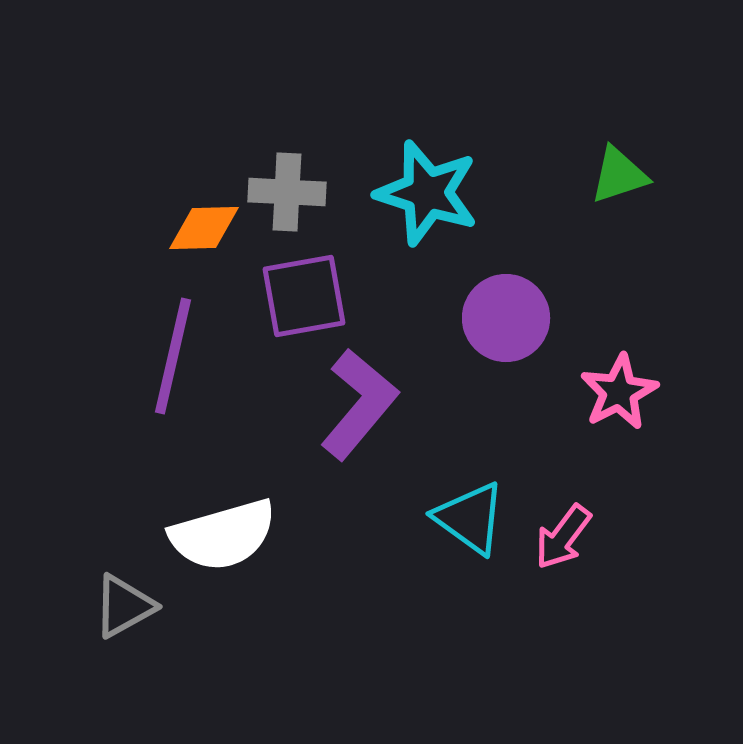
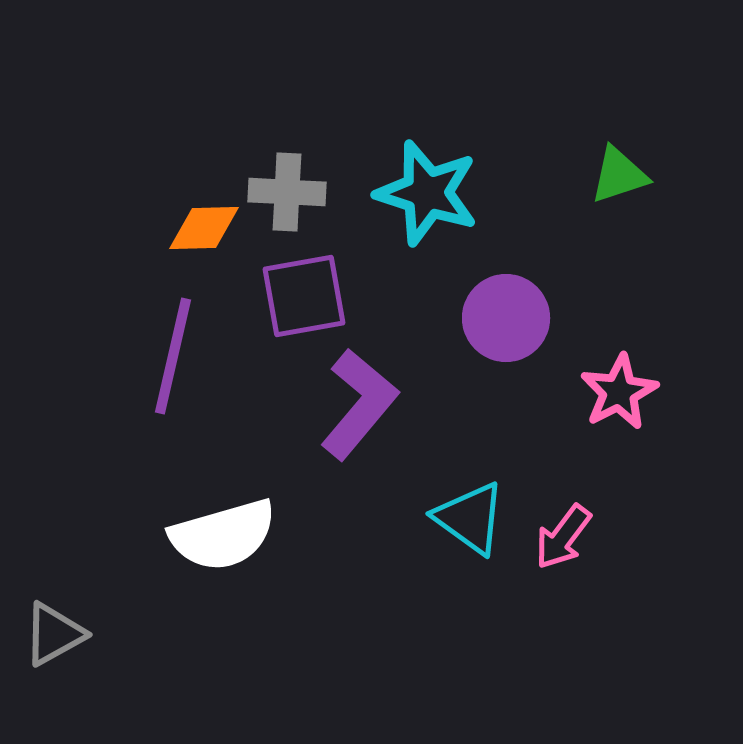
gray triangle: moved 70 px left, 28 px down
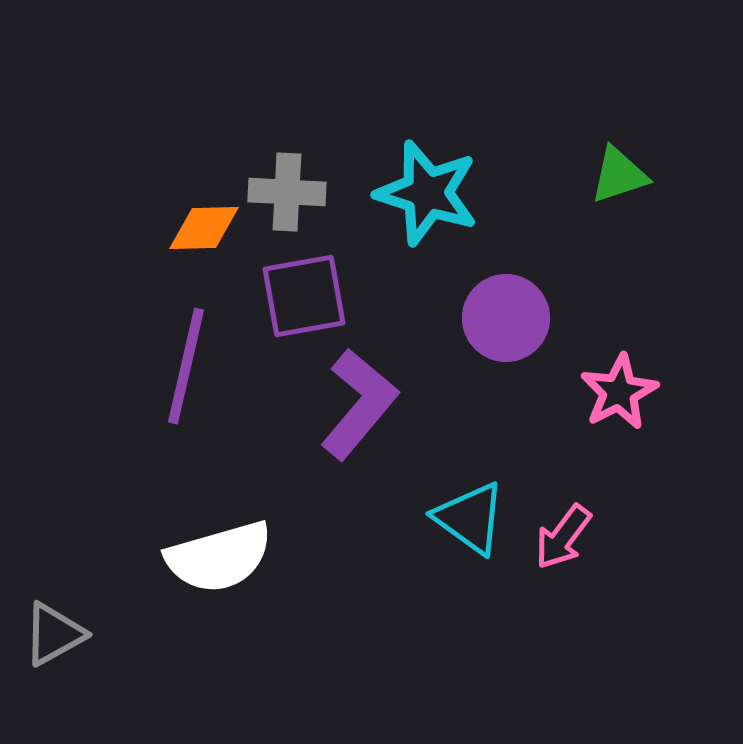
purple line: moved 13 px right, 10 px down
white semicircle: moved 4 px left, 22 px down
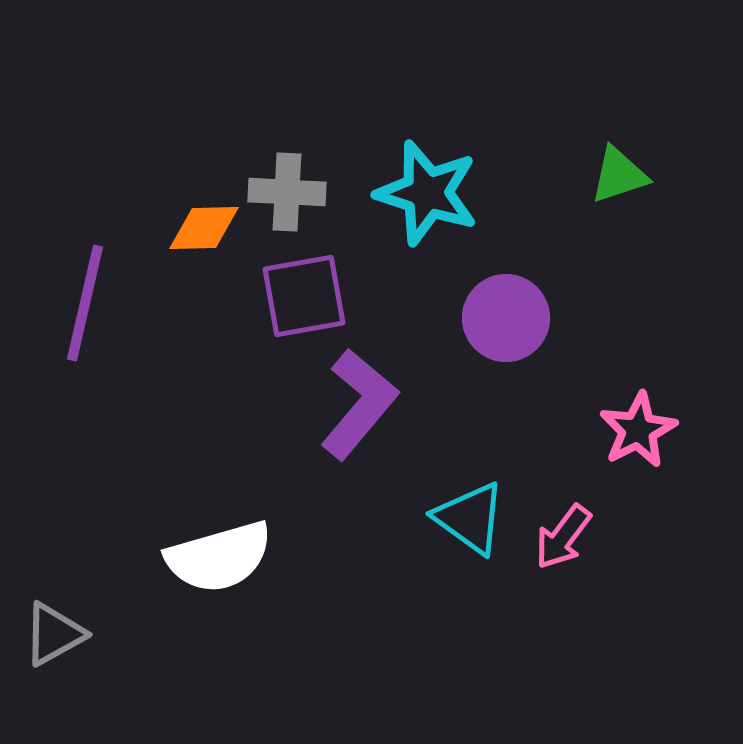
purple line: moved 101 px left, 63 px up
pink star: moved 19 px right, 38 px down
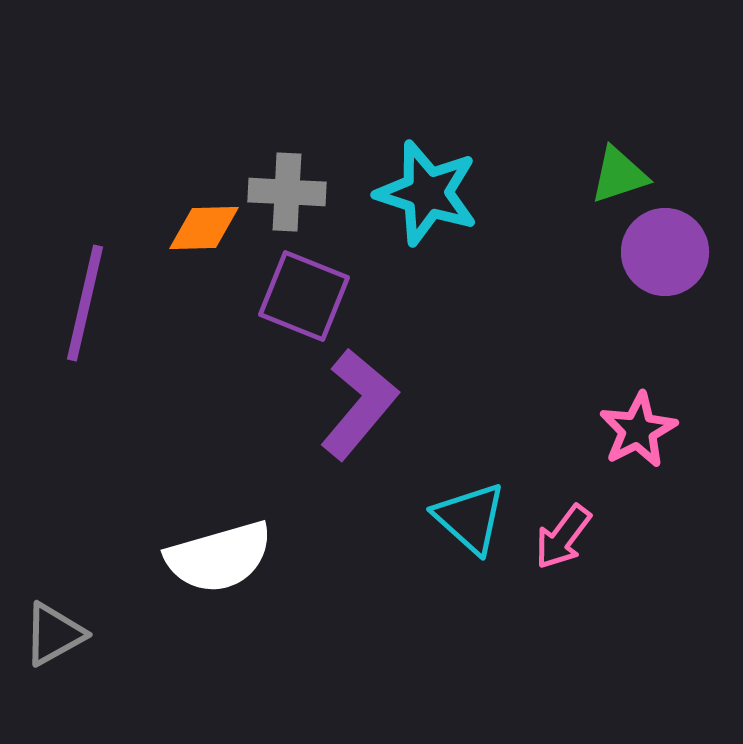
purple square: rotated 32 degrees clockwise
purple circle: moved 159 px right, 66 px up
cyan triangle: rotated 6 degrees clockwise
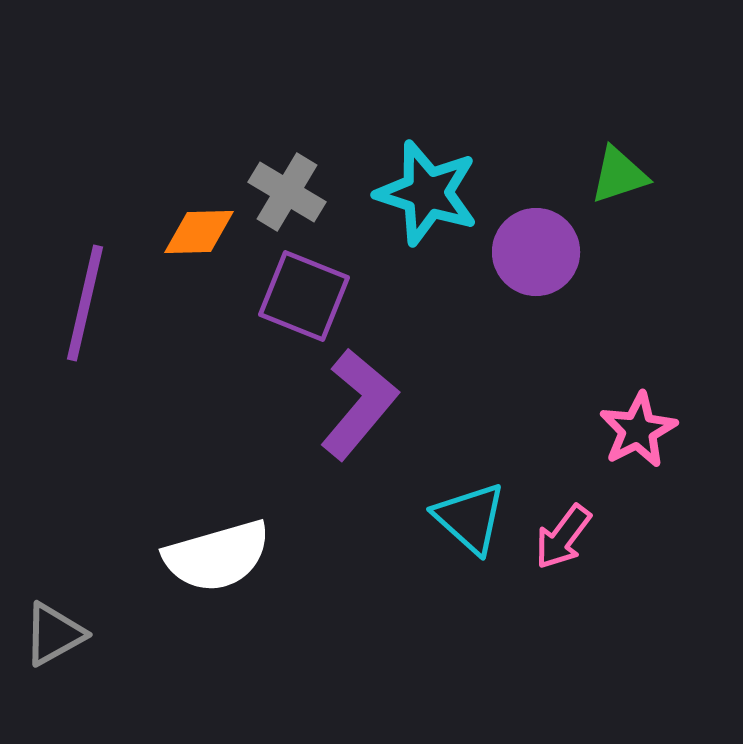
gray cross: rotated 28 degrees clockwise
orange diamond: moved 5 px left, 4 px down
purple circle: moved 129 px left
white semicircle: moved 2 px left, 1 px up
